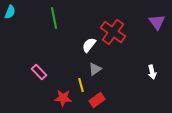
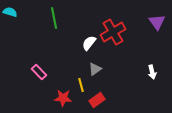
cyan semicircle: rotated 96 degrees counterclockwise
red cross: rotated 25 degrees clockwise
white semicircle: moved 2 px up
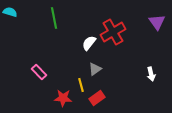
white arrow: moved 1 px left, 2 px down
red rectangle: moved 2 px up
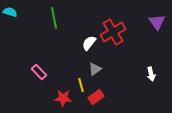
red rectangle: moved 1 px left, 1 px up
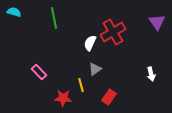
cyan semicircle: moved 4 px right
white semicircle: moved 1 px right; rotated 14 degrees counterclockwise
red rectangle: moved 13 px right; rotated 21 degrees counterclockwise
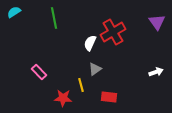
cyan semicircle: rotated 48 degrees counterclockwise
white arrow: moved 5 px right, 2 px up; rotated 96 degrees counterclockwise
red rectangle: rotated 63 degrees clockwise
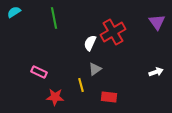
pink rectangle: rotated 21 degrees counterclockwise
red star: moved 8 px left, 1 px up
